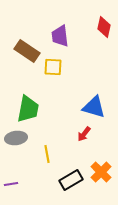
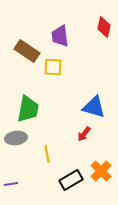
orange cross: moved 1 px up
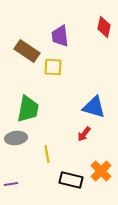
black rectangle: rotated 45 degrees clockwise
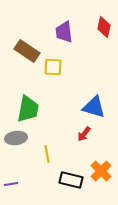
purple trapezoid: moved 4 px right, 4 px up
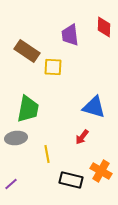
red diamond: rotated 10 degrees counterclockwise
purple trapezoid: moved 6 px right, 3 px down
red arrow: moved 2 px left, 3 px down
orange cross: rotated 15 degrees counterclockwise
purple line: rotated 32 degrees counterclockwise
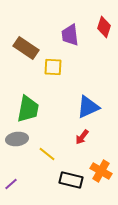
red diamond: rotated 15 degrees clockwise
brown rectangle: moved 1 px left, 3 px up
blue triangle: moved 6 px left; rotated 40 degrees counterclockwise
gray ellipse: moved 1 px right, 1 px down
yellow line: rotated 42 degrees counterclockwise
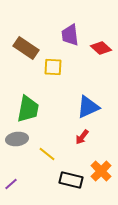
red diamond: moved 3 px left, 21 px down; rotated 65 degrees counterclockwise
orange cross: rotated 15 degrees clockwise
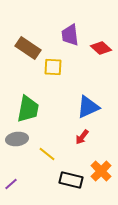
brown rectangle: moved 2 px right
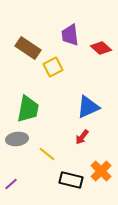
yellow square: rotated 30 degrees counterclockwise
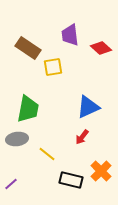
yellow square: rotated 18 degrees clockwise
